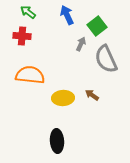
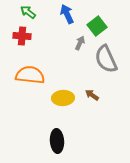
blue arrow: moved 1 px up
gray arrow: moved 1 px left, 1 px up
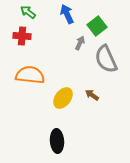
yellow ellipse: rotated 50 degrees counterclockwise
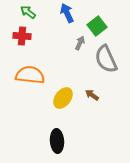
blue arrow: moved 1 px up
